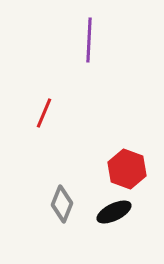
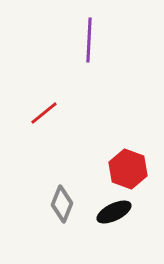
red line: rotated 28 degrees clockwise
red hexagon: moved 1 px right
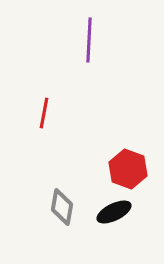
red line: rotated 40 degrees counterclockwise
gray diamond: moved 3 px down; rotated 12 degrees counterclockwise
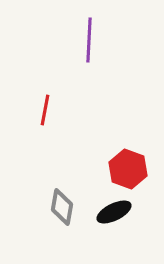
red line: moved 1 px right, 3 px up
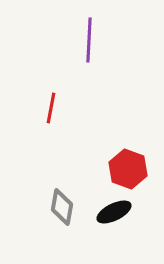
red line: moved 6 px right, 2 px up
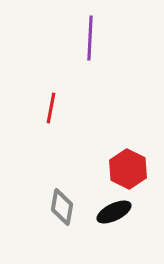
purple line: moved 1 px right, 2 px up
red hexagon: rotated 6 degrees clockwise
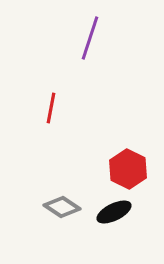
purple line: rotated 15 degrees clockwise
gray diamond: rotated 66 degrees counterclockwise
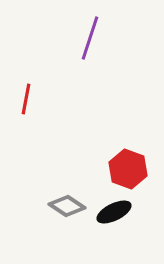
red line: moved 25 px left, 9 px up
red hexagon: rotated 6 degrees counterclockwise
gray diamond: moved 5 px right, 1 px up
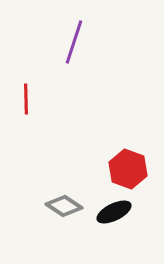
purple line: moved 16 px left, 4 px down
red line: rotated 12 degrees counterclockwise
gray diamond: moved 3 px left
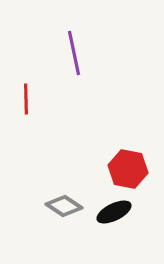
purple line: moved 11 px down; rotated 30 degrees counterclockwise
red hexagon: rotated 9 degrees counterclockwise
